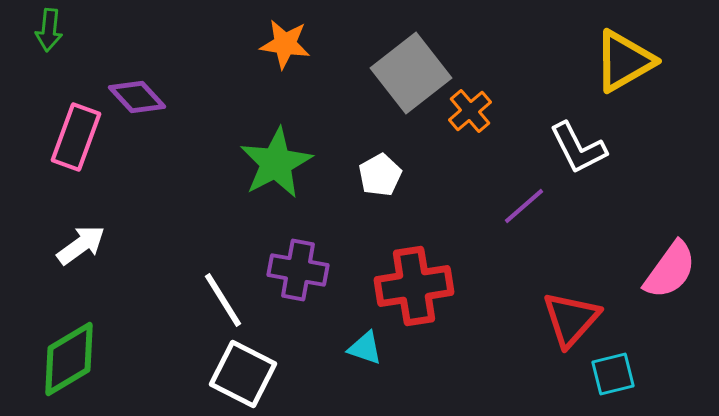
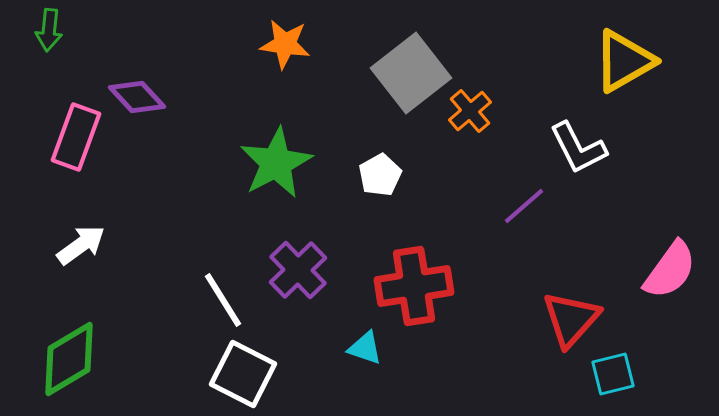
purple cross: rotated 36 degrees clockwise
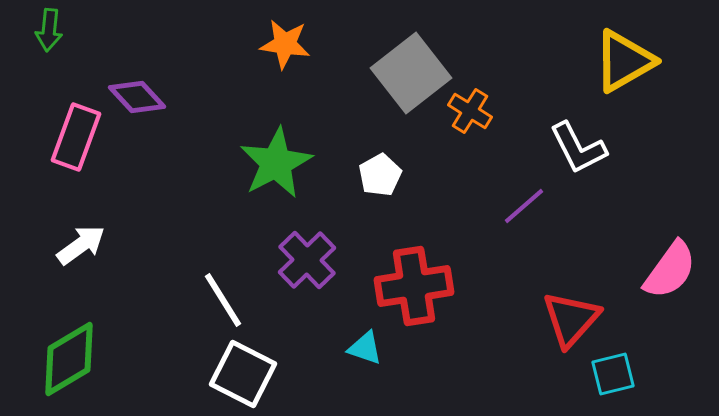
orange cross: rotated 18 degrees counterclockwise
purple cross: moved 9 px right, 10 px up
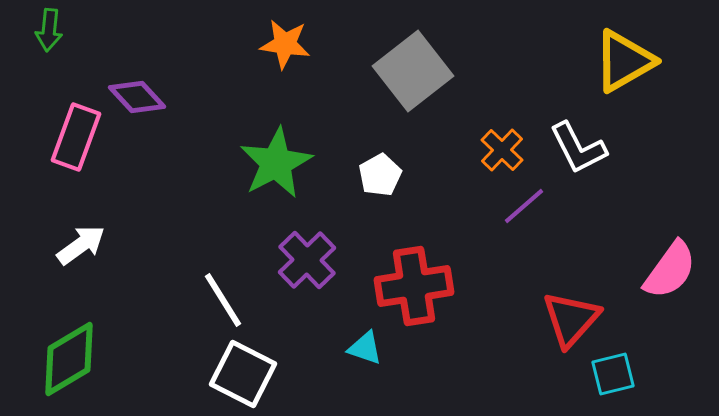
gray square: moved 2 px right, 2 px up
orange cross: moved 32 px right, 39 px down; rotated 12 degrees clockwise
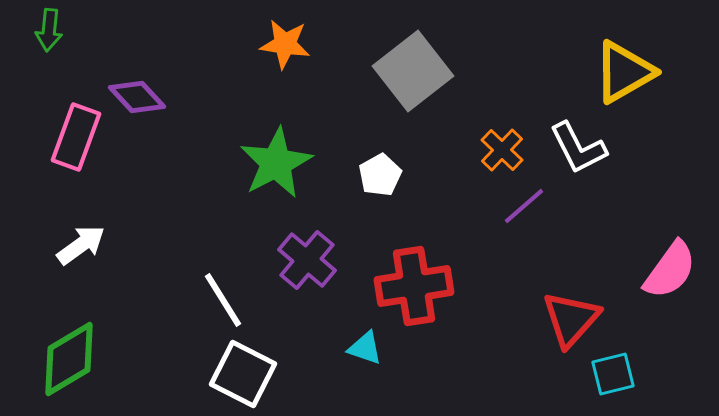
yellow triangle: moved 11 px down
purple cross: rotated 6 degrees counterclockwise
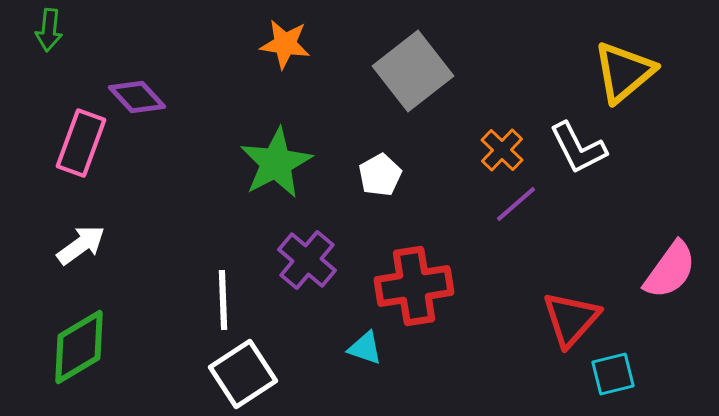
yellow triangle: rotated 10 degrees counterclockwise
pink rectangle: moved 5 px right, 6 px down
purple line: moved 8 px left, 2 px up
white line: rotated 30 degrees clockwise
green diamond: moved 10 px right, 12 px up
white square: rotated 30 degrees clockwise
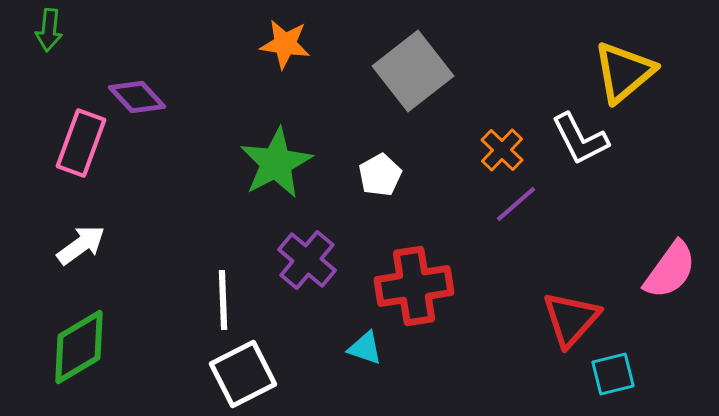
white L-shape: moved 2 px right, 9 px up
white square: rotated 6 degrees clockwise
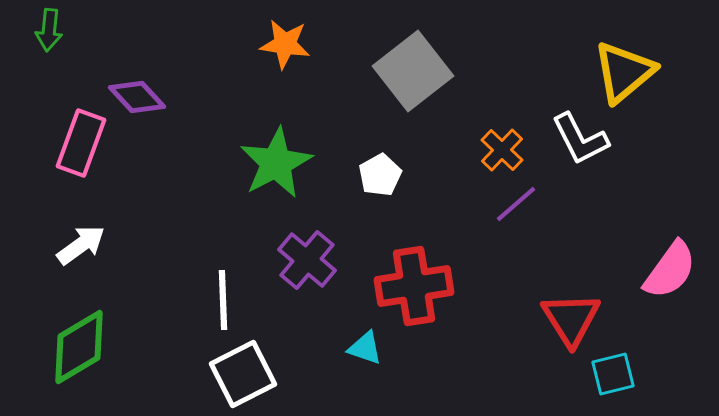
red triangle: rotated 14 degrees counterclockwise
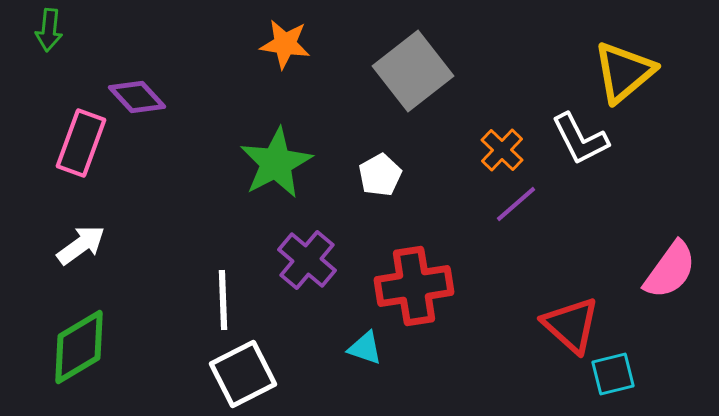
red triangle: moved 6 px down; rotated 16 degrees counterclockwise
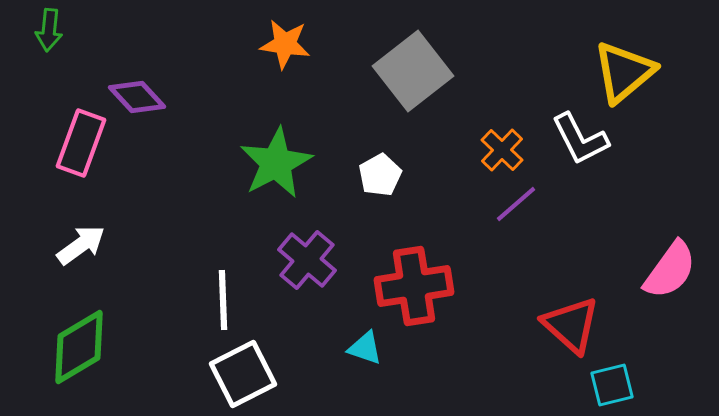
cyan square: moved 1 px left, 11 px down
